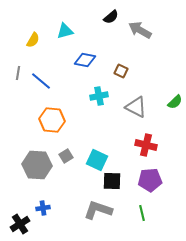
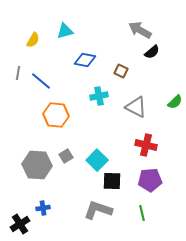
black semicircle: moved 41 px right, 35 px down
orange hexagon: moved 4 px right, 5 px up
cyan square: rotated 20 degrees clockwise
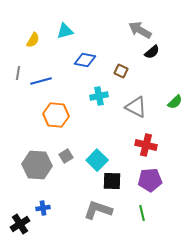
blue line: rotated 55 degrees counterclockwise
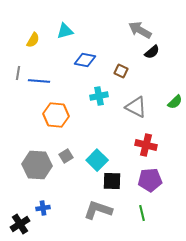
blue line: moved 2 px left; rotated 20 degrees clockwise
